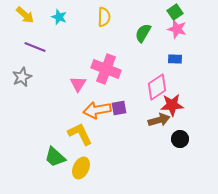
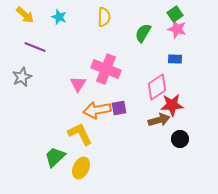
green square: moved 2 px down
green trapezoid: rotated 95 degrees clockwise
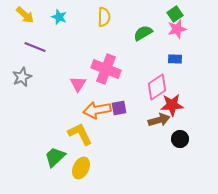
pink star: rotated 30 degrees counterclockwise
green semicircle: rotated 30 degrees clockwise
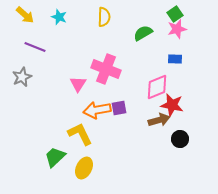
pink diamond: rotated 12 degrees clockwise
red star: rotated 15 degrees clockwise
yellow ellipse: moved 3 px right
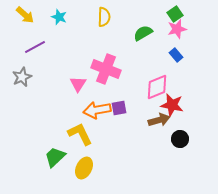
purple line: rotated 50 degrees counterclockwise
blue rectangle: moved 1 px right, 4 px up; rotated 48 degrees clockwise
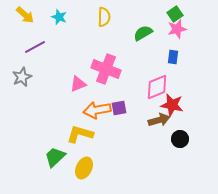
blue rectangle: moved 3 px left, 2 px down; rotated 48 degrees clockwise
pink triangle: rotated 36 degrees clockwise
yellow L-shape: rotated 48 degrees counterclockwise
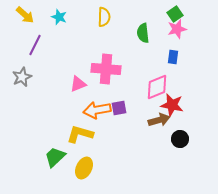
green semicircle: rotated 66 degrees counterclockwise
purple line: moved 2 px up; rotated 35 degrees counterclockwise
pink cross: rotated 16 degrees counterclockwise
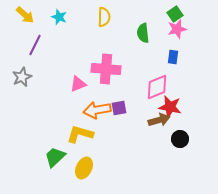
red star: moved 2 px left, 2 px down
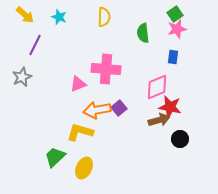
purple square: rotated 28 degrees counterclockwise
yellow L-shape: moved 2 px up
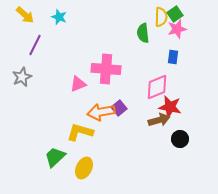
yellow semicircle: moved 57 px right
orange arrow: moved 4 px right, 2 px down
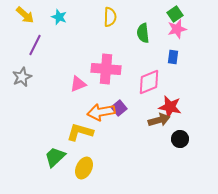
yellow semicircle: moved 51 px left
pink diamond: moved 8 px left, 5 px up
